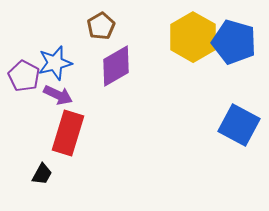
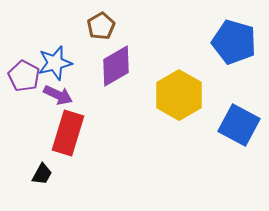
yellow hexagon: moved 14 px left, 58 px down
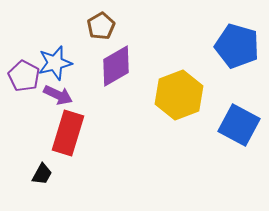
blue pentagon: moved 3 px right, 4 px down
yellow hexagon: rotated 9 degrees clockwise
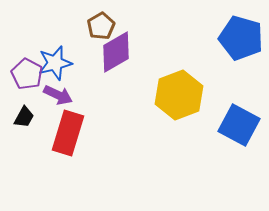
blue pentagon: moved 4 px right, 8 px up
purple diamond: moved 14 px up
purple pentagon: moved 3 px right, 2 px up
black trapezoid: moved 18 px left, 57 px up
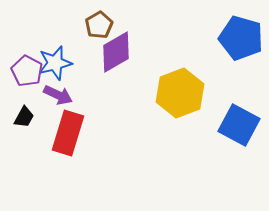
brown pentagon: moved 2 px left, 1 px up
purple pentagon: moved 3 px up
yellow hexagon: moved 1 px right, 2 px up
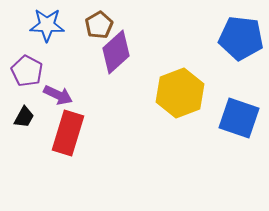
blue pentagon: rotated 9 degrees counterclockwise
purple diamond: rotated 12 degrees counterclockwise
blue star: moved 8 px left, 38 px up; rotated 16 degrees clockwise
blue square: moved 7 px up; rotated 9 degrees counterclockwise
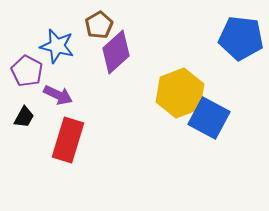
blue star: moved 10 px right, 21 px down; rotated 12 degrees clockwise
blue square: moved 30 px left; rotated 9 degrees clockwise
red rectangle: moved 7 px down
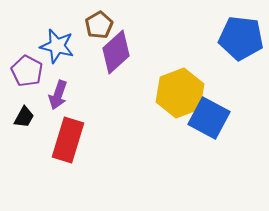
purple arrow: rotated 84 degrees clockwise
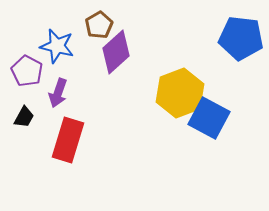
purple arrow: moved 2 px up
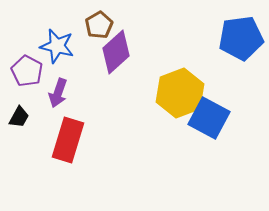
blue pentagon: rotated 15 degrees counterclockwise
black trapezoid: moved 5 px left
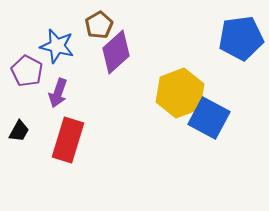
black trapezoid: moved 14 px down
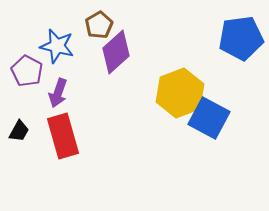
red rectangle: moved 5 px left, 4 px up; rotated 33 degrees counterclockwise
